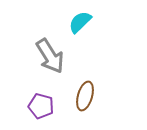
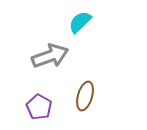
gray arrow: rotated 78 degrees counterclockwise
purple pentagon: moved 2 px left, 1 px down; rotated 15 degrees clockwise
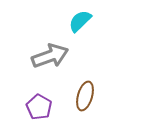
cyan semicircle: moved 1 px up
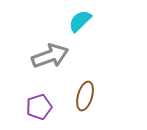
purple pentagon: rotated 25 degrees clockwise
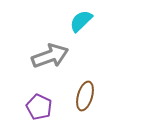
cyan semicircle: moved 1 px right
purple pentagon: rotated 30 degrees counterclockwise
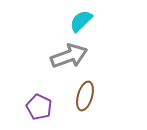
gray arrow: moved 19 px right
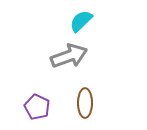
brown ellipse: moved 7 px down; rotated 16 degrees counterclockwise
purple pentagon: moved 2 px left
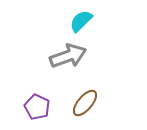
gray arrow: moved 1 px left
brown ellipse: rotated 40 degrees clockwise
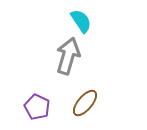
cyan semicircle: rotated 100 degrees clockwise
gray arrow: rotated 54 degrees counterclockwise
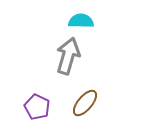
cyan semicircle: rotated 55 degrees counterclockwise
